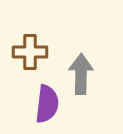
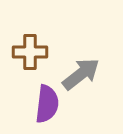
gray arrow: rotated 51 degrees clockwise
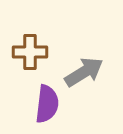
gray arrow: moved 3 px right, 2 px up; rotated 6 degrees clockwise
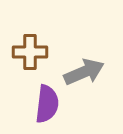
gray arrow: rotated 9 degrees clockwise
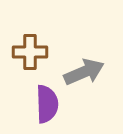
purple semicircle: rotated 9 degrees counterclockwise
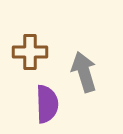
gray arrow: rotated 84 degrees counterclockwise
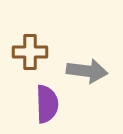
gray arrow: moved 3 px right, 1 px up; rotated 114 degrees clockwise
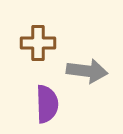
brown cross: moved 8 px right, 9 px up
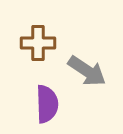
gray arrow: rotated 27 degrees clockwise
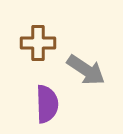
gray arrow: moved 1 px left, 1 px up
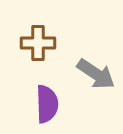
gray arrow: moved 10 px right, 4 px down
